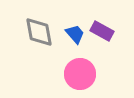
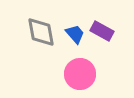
gray diamond: moved 2 px right
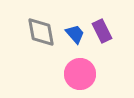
purple rectangle: rotated 35 degrees clockwise
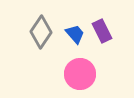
gray diamond: rotated 44 degrees clockwise
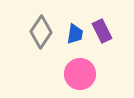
blue trapezoid: rotated 50 degrees clockwise
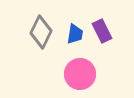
gray diamond: rotated 8 degrees counterclockwise
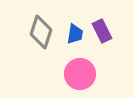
gray diamond: rotated 8 degrees counterclockwise
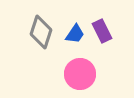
blue trapezoid: rotated 25 degrees clockwise
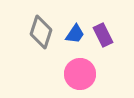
purple rectangle: moved 1 px right, 4 px down
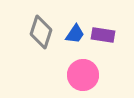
purple rectangle: rotated 55 degrees counterclockwise
pink circle: moved 3 px right, 1 px down
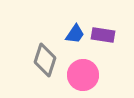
gray diamond: moved 4 px right, 28 px down
